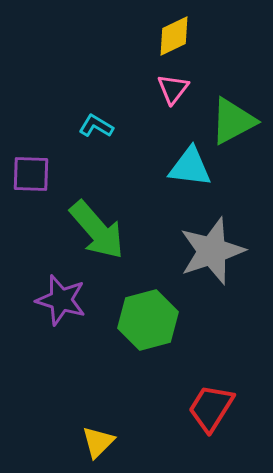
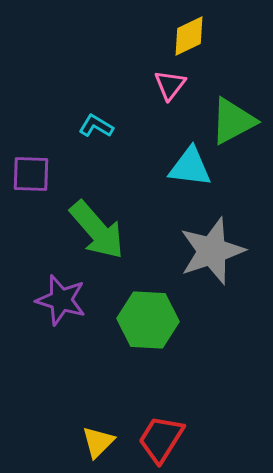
yellow diamond: moved 15 px right
pink triangle: moved 3 px left, 4 px up
green hexagon: rotated 18 degrees clockwise
red trapezoid: moved 50 px left, 31 px down
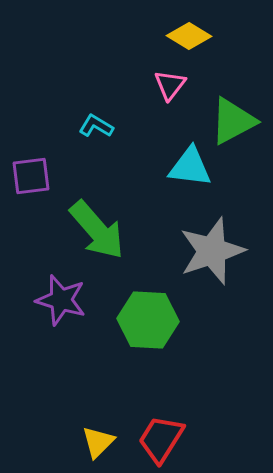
yellow diamond: rotated 57 degrees clockwise
purple square: moved 2 px down; rotated 9 degrees counterclockwise
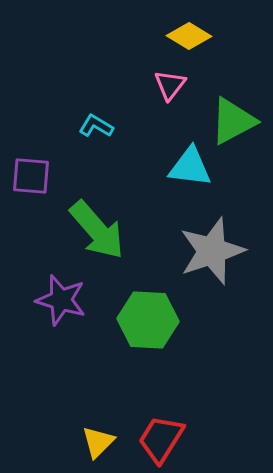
purple square: rotated 12 degrees clockwise
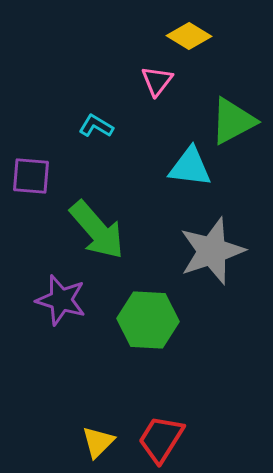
pink triangle: moved 13 px left, 4 px up
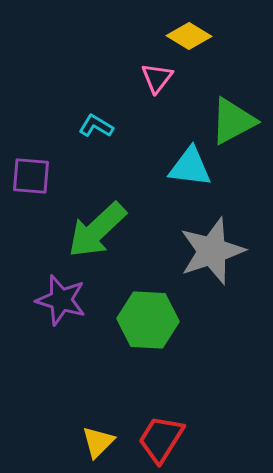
pink triangle: moved 3 px up
green arrow: rotated 88 degrees clockwise
